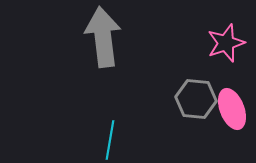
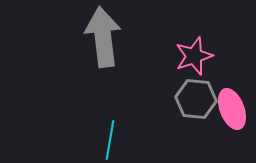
pink star: moved 32 px left, 13 px down
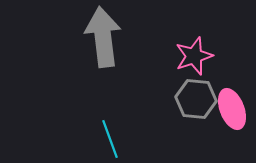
cyan line: moved 1 px up; rotated 30 degrees counterclockwise
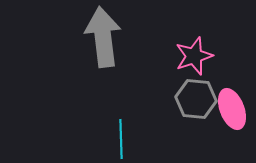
cyan line: moved 11 px right; rotated 18 degrees clockwise
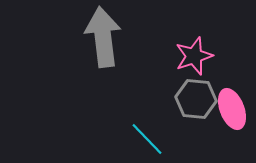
cyan line: moved 26 px right; rotated 42 degrees counterclockwise
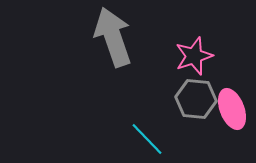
gray arrow: moved 10 px right; rotated 12 degrees counterclockwise
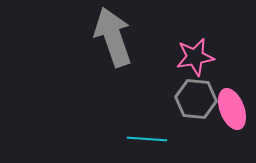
pink star: moved 1 px right, 1 px down; rotated 9 degrees clockwise
cyan line: rotated 42 degrees counterclockwise
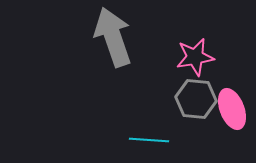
cyan line: moved 2 px right, 1 px down
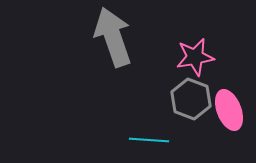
gray hexagon: moved 5 px left; rotated 15 degrees clockwise
pink ellipse: moved 3 px left, 1 px down
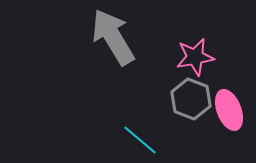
gray arrow: rotated 12 degrees counterclockwise
cyan line: moved 9 px left; rotated 36 degrees clockwise
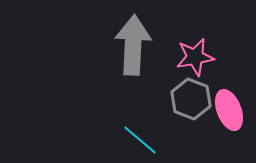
gray arrow: moved 20 px right, 8 px down; rotated 34 degrees clockwise
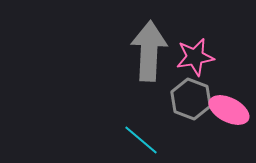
gray arrow: moved 16 px right, 6 px down
pink ellipse: rotated 42 degrees counterclockwise
cyan line: moved 1 px right
